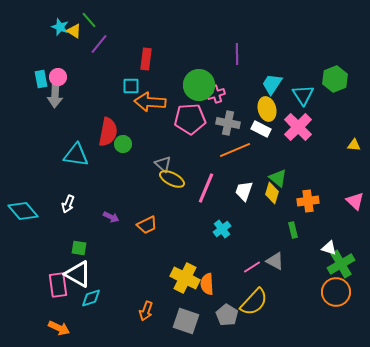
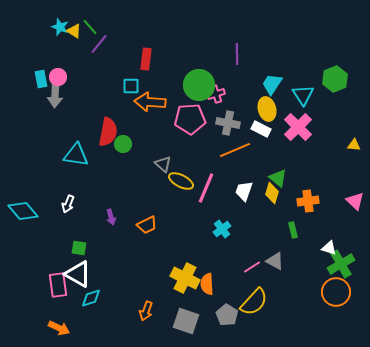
green line at (89, 20): moved 1 px right, 7 px down
yellow ellipse at (172, 179): moved 9 px right, 2 px down
purple arrow at (111, 217): rotated 49 degrees clockwise
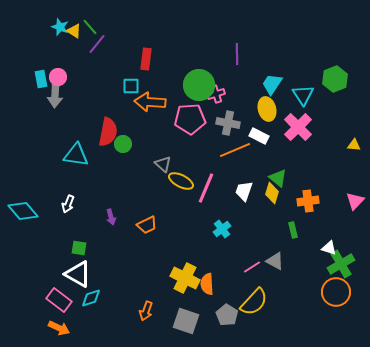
purple line at (99, 44): moved 2 px left
white rectangle at (261, 129): moved 2 px left, 7 px down
pink triangle at (355, 201): rotated 30 degrees clockwise
pink rectangle at (58, 285): moved 1 px right, 15 px down; rotated 45 degrees counterclockwise
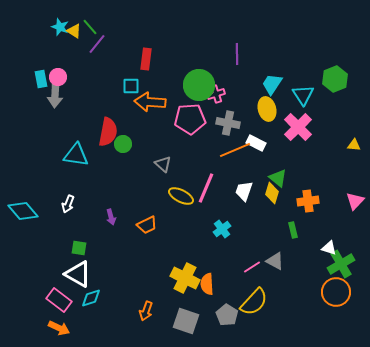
white rectangle at (259, 136): moved 3 px left, 7 px down
yellow ellipse at (181, 181): moved 15 px down
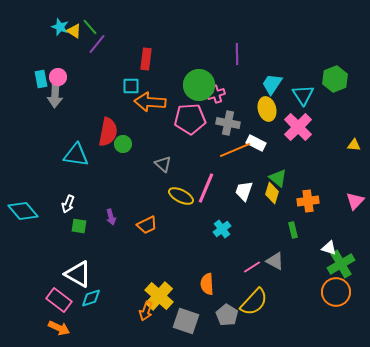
green square at (79, 248): moved 22 px up
yellow cross at (185, 278): moved 26 px left, 18 px down; rotated 16 degrees clockwise
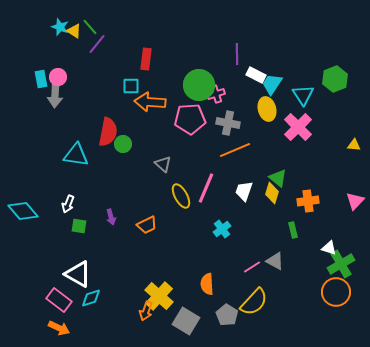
white rectangle at (256, 143): moved 68 px up
yellow ellipse at (181, 196): rotated 35 degrees clockwise
gray square at (186, 321): rotated 12 degrees clockwise
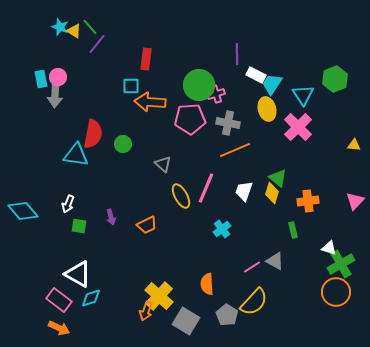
red semicircle at (108, 132): moved 15 px left, 2 px down
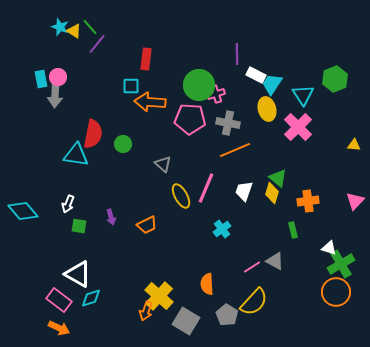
pink pentagon at (190, 119): rotated 8 degrees clockwise
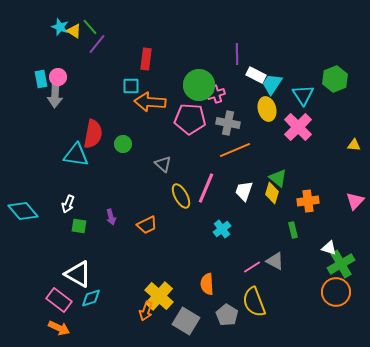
yellow semicircle at (254, 302): rotated 116 degrees clockwise
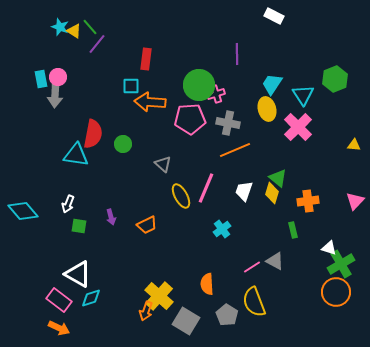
white rectangle at (256, 75): moved 18 px right, 59 px up
pink pentagon at (190, 119): rotated 8 degrees counterclockwise
